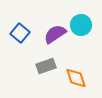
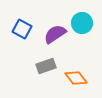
cyan circle: moved 1 px right, 2 px up
blue square: moved 2 px right, 4 px up; rotated 12 degrees counterclockwise
orange diamond: rotated 20 degrees counterclockwise
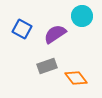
cyan circle: moved 7 px up
gray rectangle: moved 1 px right
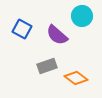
purple semicircle: moved 2 px right, 1 px down; rotated 105 degrees counterclockwise
orange diamond: rotated 15 degrees counterclockwise
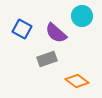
purple semicircle: moved 1 px left, 2 px up
gray rectangle: moved 7 px up
orange diamond: moved 1 px right, 3 px down
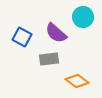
cyan circle: moved 1 px right, 1 px down
blue square: moved 8 px down
gray rectangle: moved 2 px right; rotated 12 degrees clockwise
